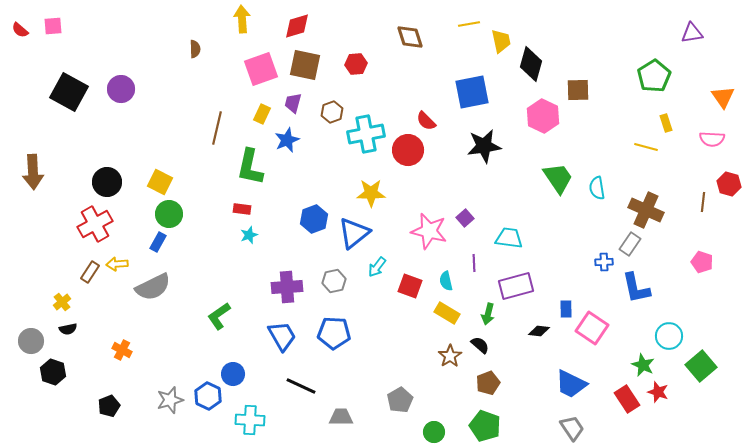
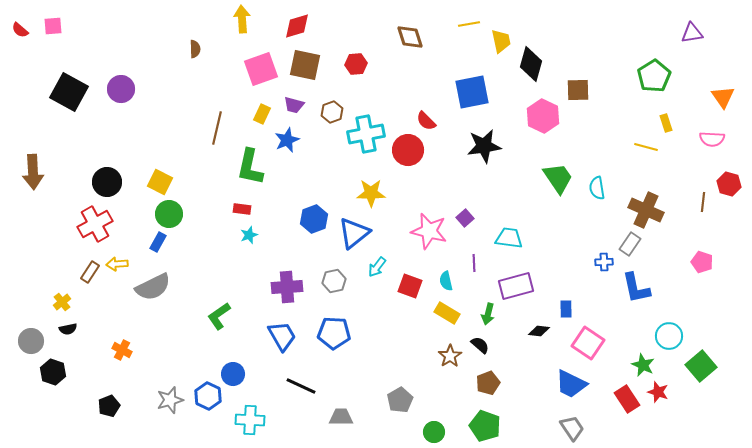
purple trapezoid at (293, 103): moved 1 px right, 2 px down; rotated 90 degrees counterclockwise
pink square at (592, 328): moved 4 px left, 15 px down
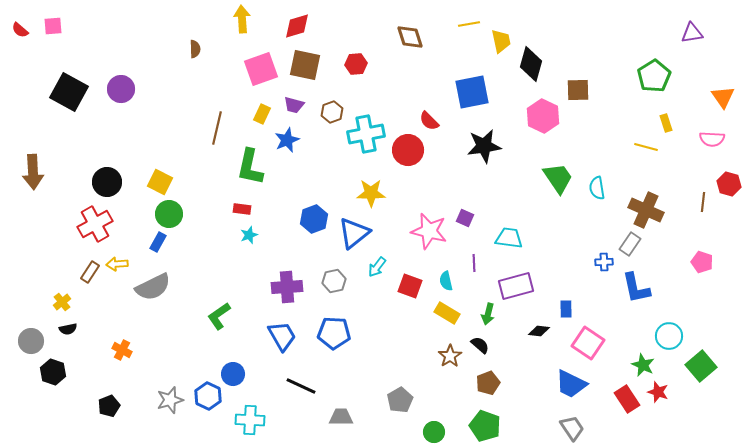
red semicircle at (426, 121): moved 3 px right
purple square at (465, 218): rotated 24 degrees counterclockwise
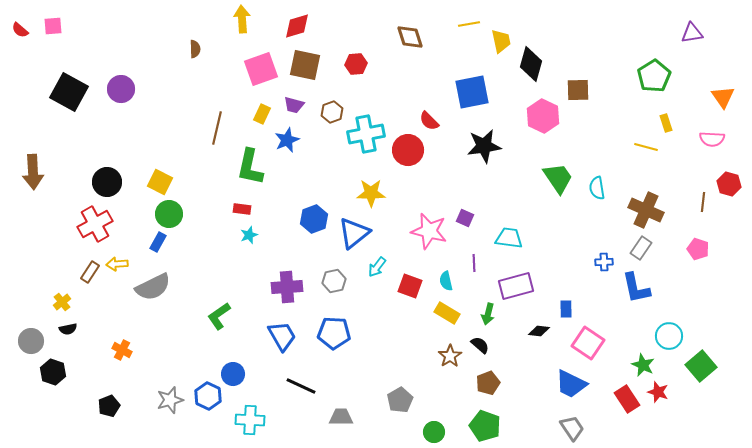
gray rectangle at (630, 244): moved 11 px right, 4 px down
pink pentagon at (702, 262): moved 4 px left, 13 px up
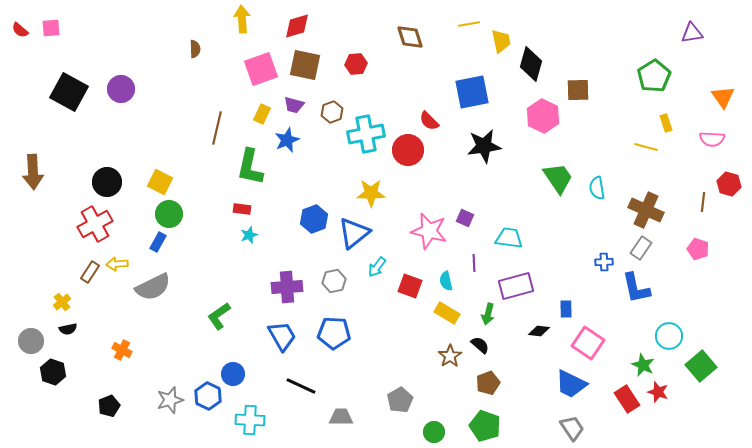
pink square at (53, 26): moved 2 px left, 2 px down
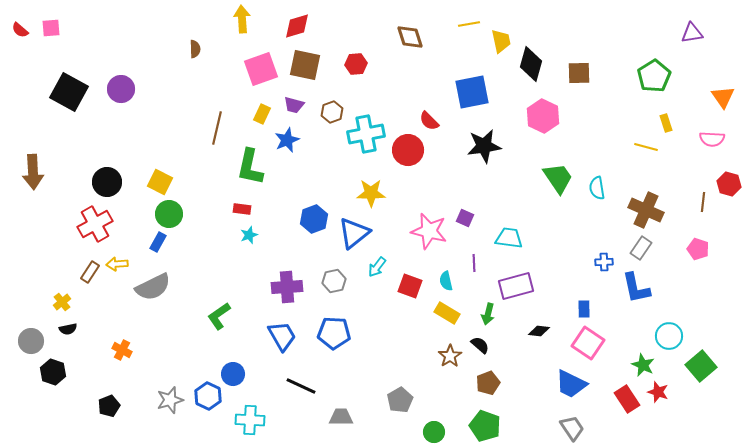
brown square at (578, 90): moved 1 px right, 17 px up
blue rectangle at (566, 309): moved 18 px right
